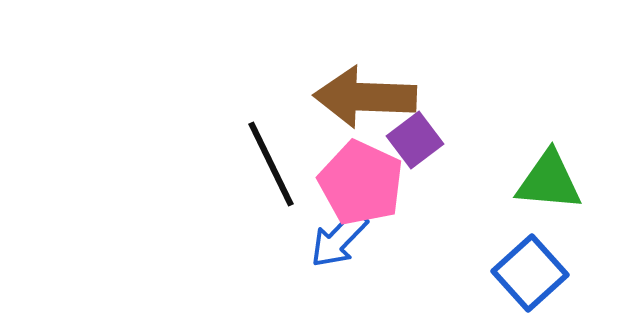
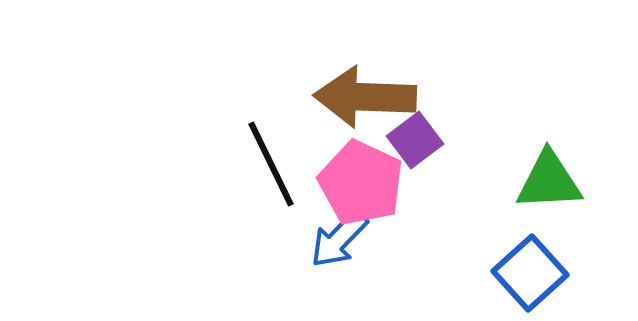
green triangle: rotated 8 degrees counterclockwise
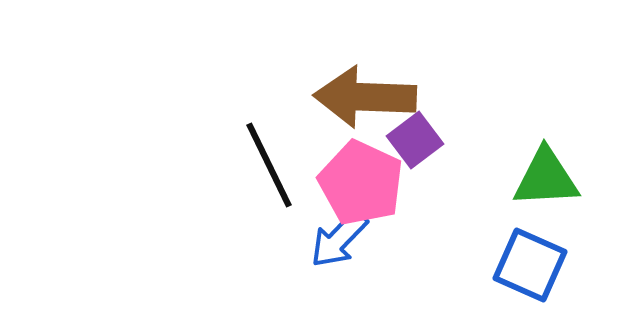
black line: moved 2 px left, 1 px down
green triangle: moved 3 px left, 3 px up
blue square: moved 8 px up; rotated 24 degrees counterclockwise
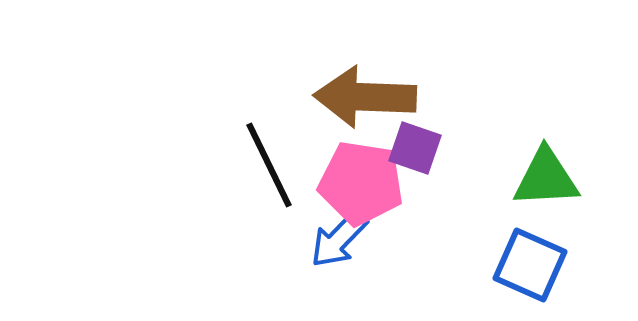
purple square: moved 8 px down; rotated 34 degrees counterclockwise
pink pentagon: rotated 16 degrees counterclockwise
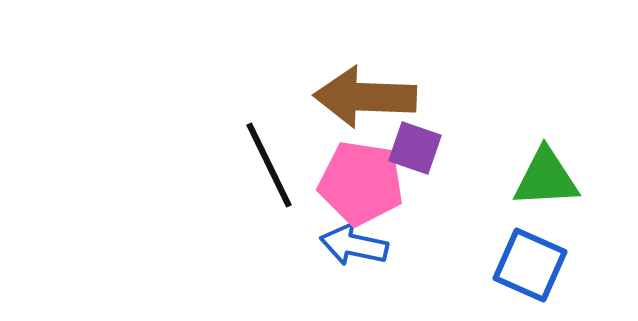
blue arrow: moved 15 px right, 6 px down; rotated 58 degrees clockwise
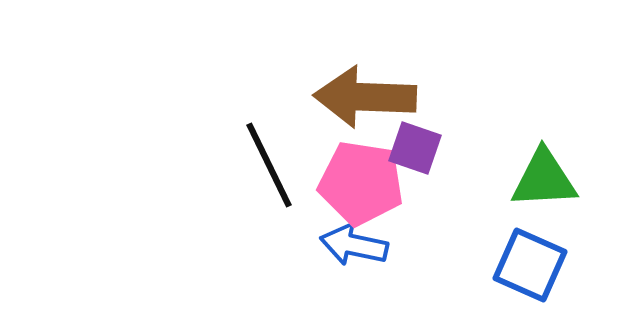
green triangle: moved 2 px left, 1 px down
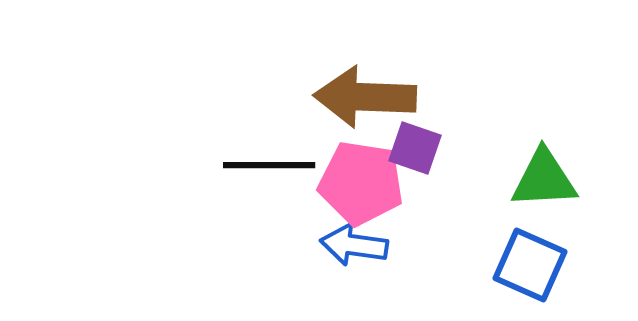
black line: rotated 64 degrees counterclockwise
blue arrow: rotated 4 degrees counterclockwise
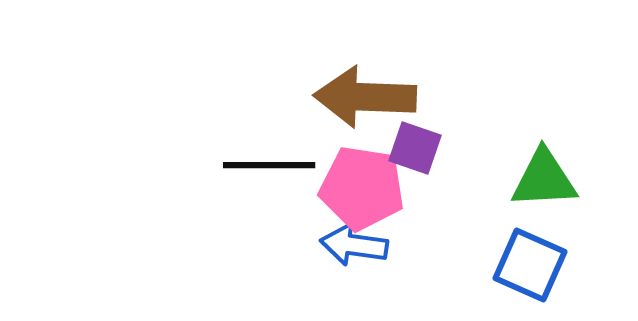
pink pentagon: moved 1 px right, 5 px down
